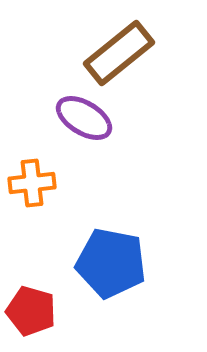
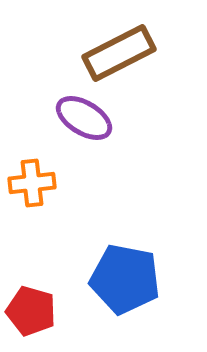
brown rectangle: rotated 12 degrees clockwise
blue pentagon: moved 14 px right, 16 px down
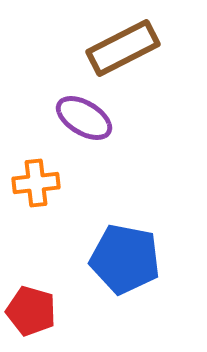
brown rectangle: moved 4 px right, 5 px up
orange cross: moved 4 px right
blue pentagon: moved 20 px up
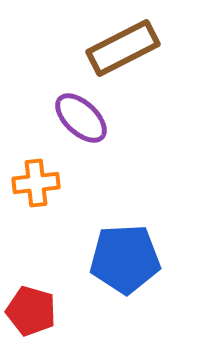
purple ellipse: moved 3 px left; rotated 12 degrees clockwise
blue pentagon: rotated 14 degrees counterclockwise
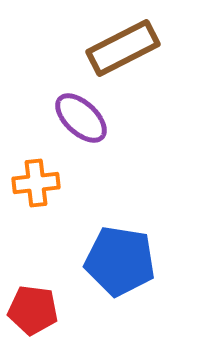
blue pentagon: moved 5 px left, 2 px down; rotated 12 degrees clockwise
red pentagon: moved 2 px right, 1 px up; rotated 9 degrees counterclockwise
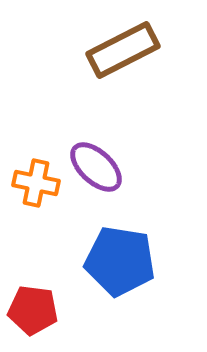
brown rectangle: moved 2 px down
purple ellipse: moved 15 px right, 49 px down
orange cross: rotated 18 degrees clockwise
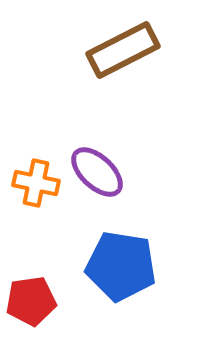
purple ellipse: moved 1 px right, 5 px down
blue pentagon: moved 1 px right, 5 px down
red pentagon: moved 2 px left, 9 px up; rotated 15 degrees counterclockwise
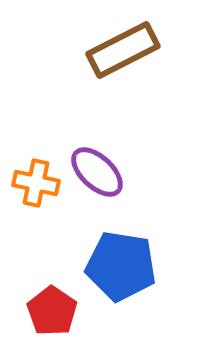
red pentagon: moved 21 px right, 10 px down; rotated 30 degrees counterclockwise
